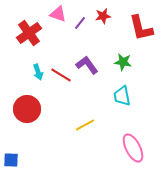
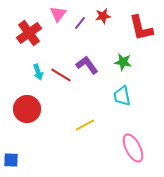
pink triangle: rotated 48 degrees clockwise
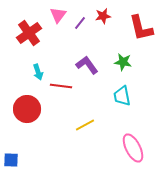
pink triangle: moved 1 px down
red line: moved 11 px down; rotated 25 degrees counterclockwise
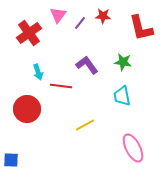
red star: rotated 14 degrees clockwise
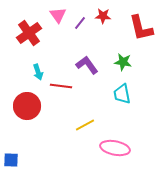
pink triangle: rotated 12 degrees counterclockwise
cyan trapezoid: moved 2 px up
red circle: moved 3 px up
pink ellipse: moved 18 px left; rotated 52 degrees counterclockwise
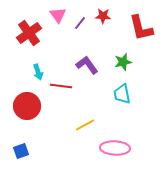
green star: rotated 24 degrees counterclockwise
pink ellipse: rotated 8 degrees counterclockwise
blue square: moved 10 px right, 9 px up; rotated 21 degrees counterclockwise
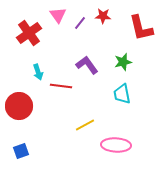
red circle: moved 8 px left
pink ellipse: moved 1 px right, 3 px up
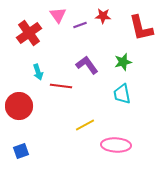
purple line: moved 2 px down; rotated 32 degrees clockwise
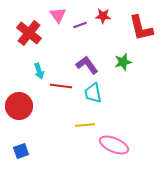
red cross: rotated 15 degrees counterclockwise
cyan arrow: moved 1 px right, 1 px up
cyan trapezoid: moved 29 px left, 1 px up
yellow line: rotated 24 degrees clockwise
pink ellipse: moved 2 px left; rotated 20 degrees clockwise
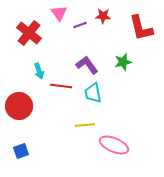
pink triangle: moved 1 px right, 2 px up
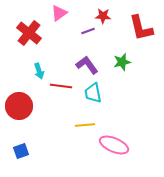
pink triangle: rotated 30 degrees clockwise
purple line: moved 8 px right, 6 px down
green star: moved 1 px left
